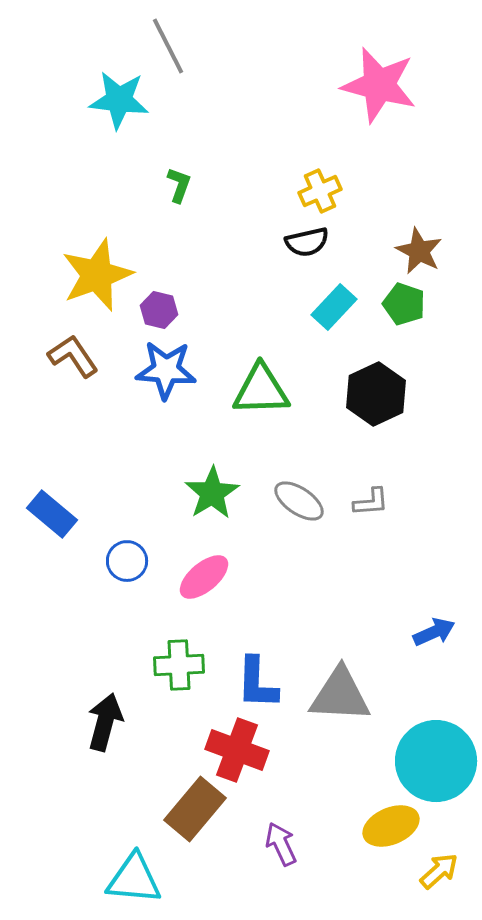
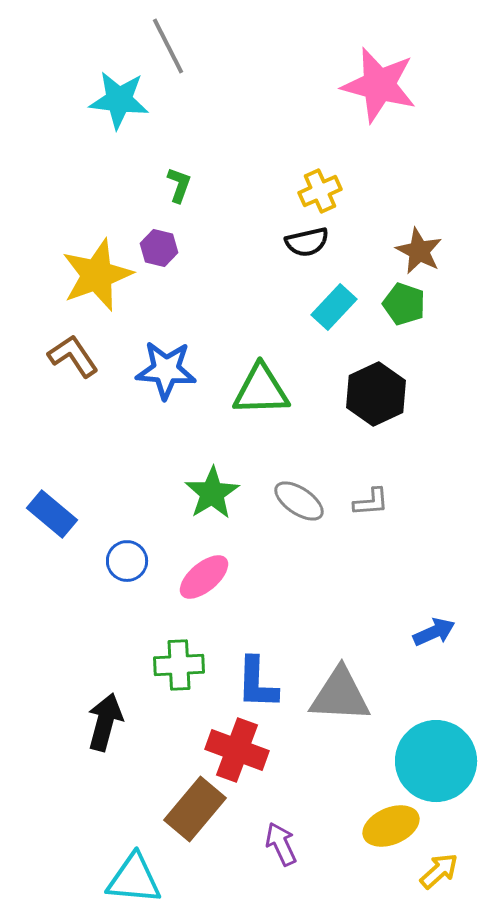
purple hexagon: moved 62 px up
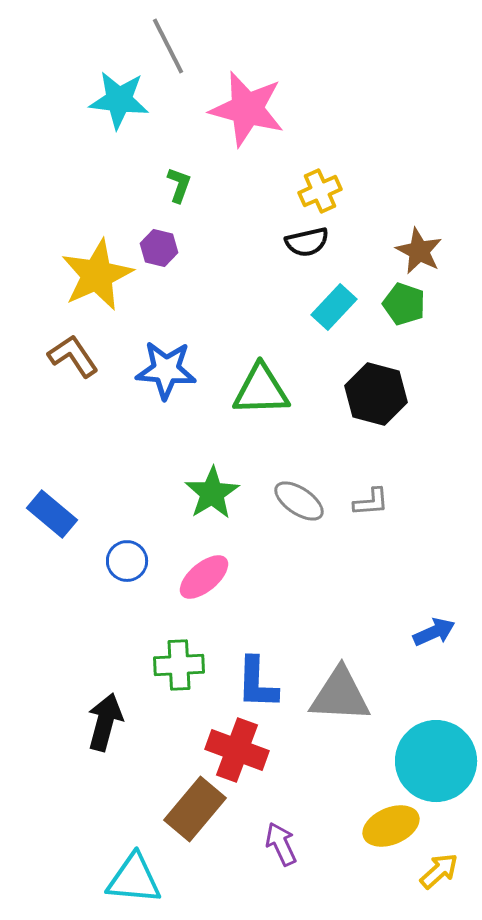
pink star: moved 132 px left, 24 px down
yellow star: rotated 4 degrees counterclockwise
black hexagon: rotated 20 degrees counterclockwise
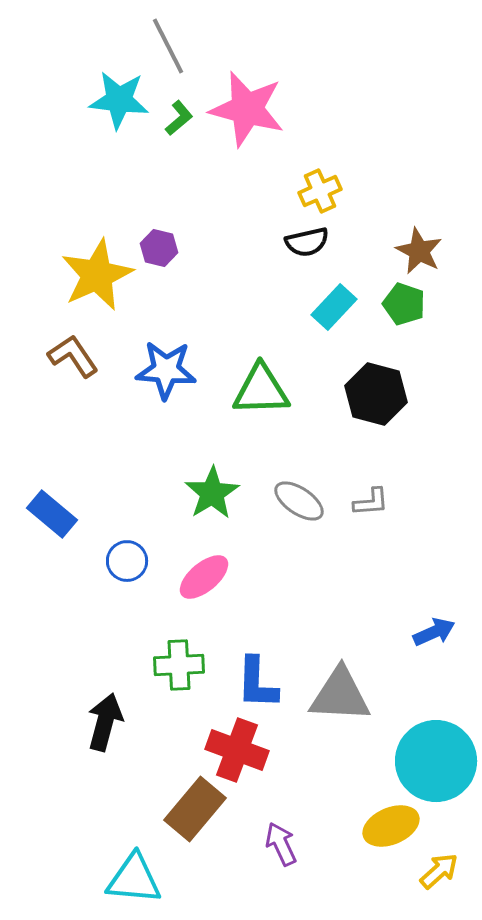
green L-shape: moved 67 px up; rotated 30 degrees clockwise
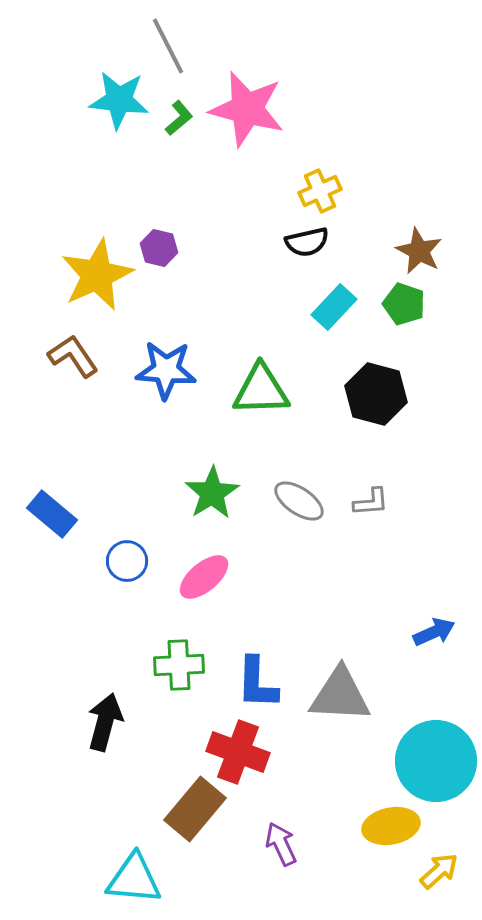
red cross: moved 1 px right, 2 px down
yellow ellipse: rotated 12 degrees clockwise
